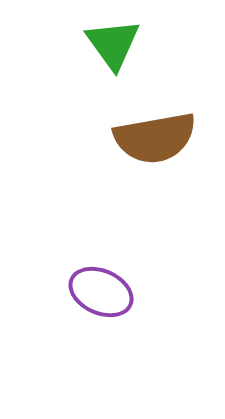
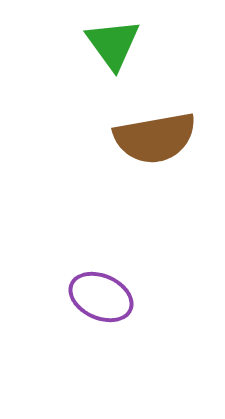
purple ellipse: moved 5 px down
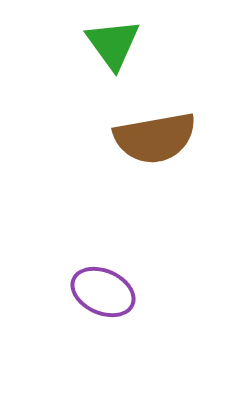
purple ellipse: moved 2 px right, 5 px up
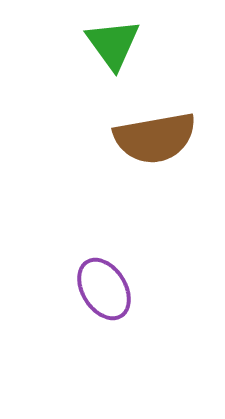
purple ellipse: moved 1 px right, 3 px up; rotated 34 degrees clockwise
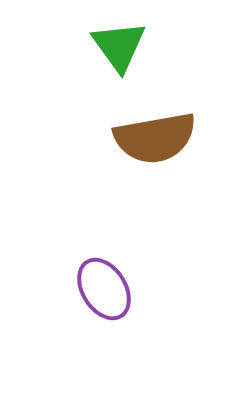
green triangle: moved 6 px right, 2 px down
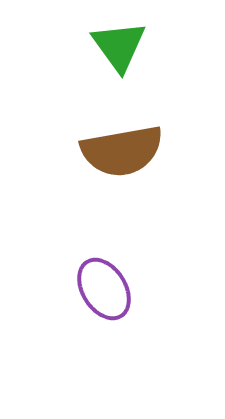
brown semicircle: moved 33 px left, 13 px down
